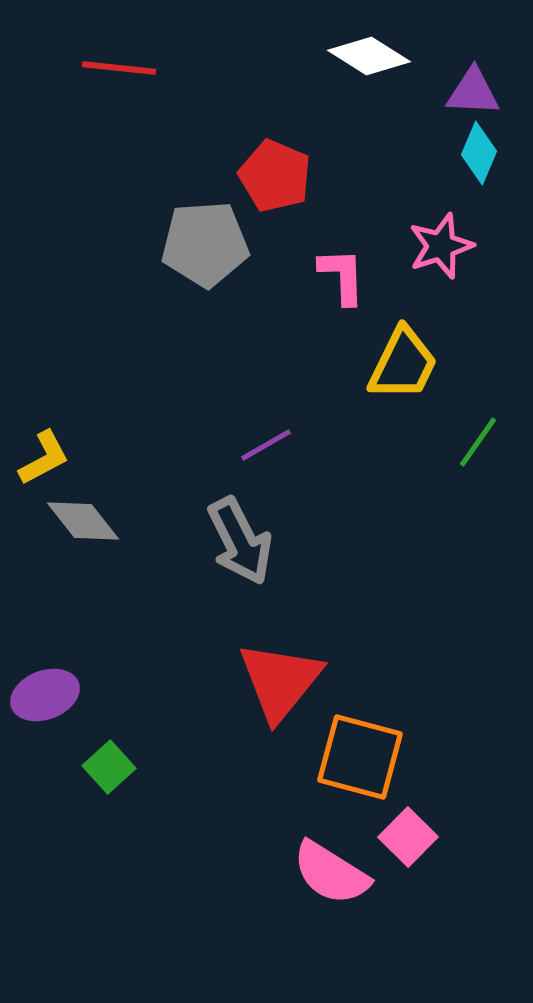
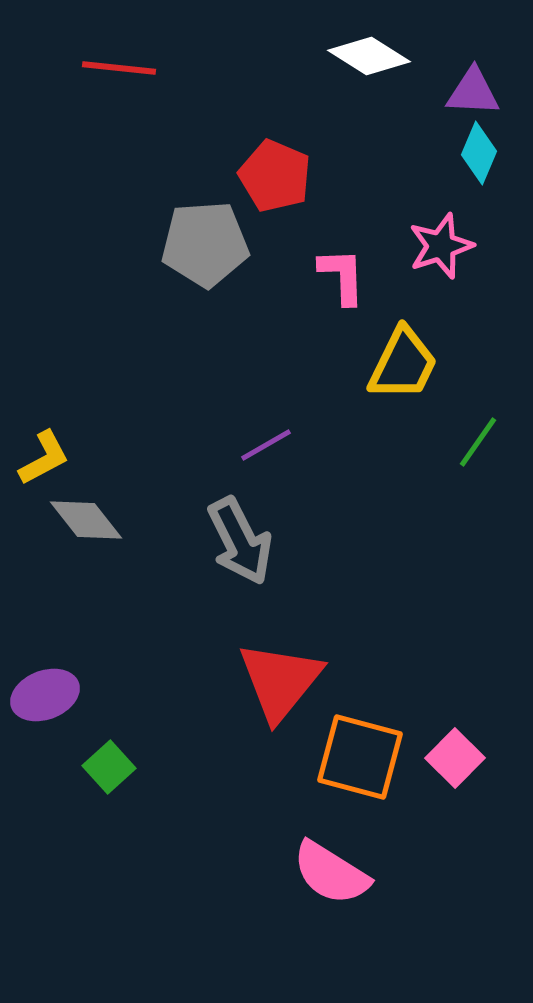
gray diamond: moved 3 px right, 1 px up
pink square: moved 47 px right, 79 px up
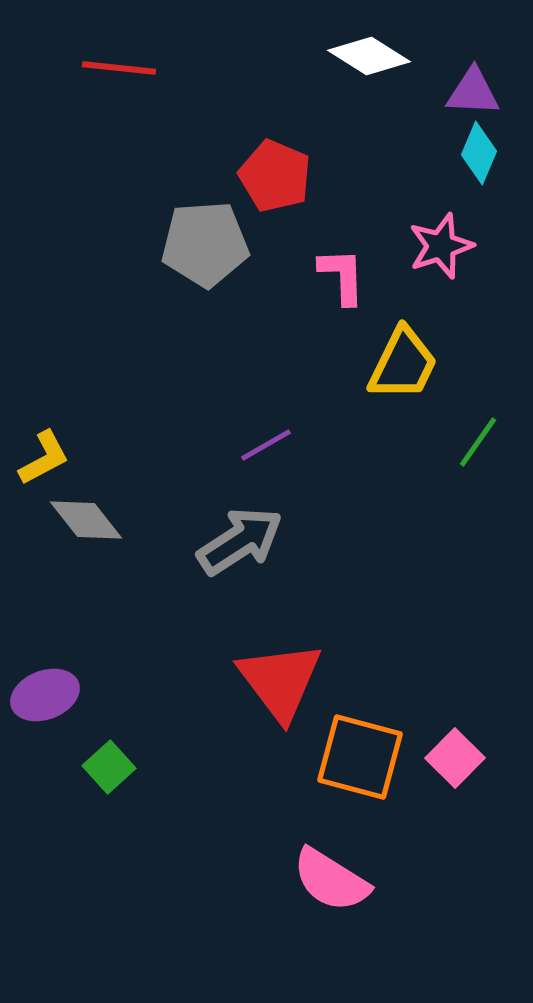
gray arrow: rotated 96 degrees counterclockwise
red triangle: rotated 16 degrees counterclockwise
pink semicircle: moved 7 px down
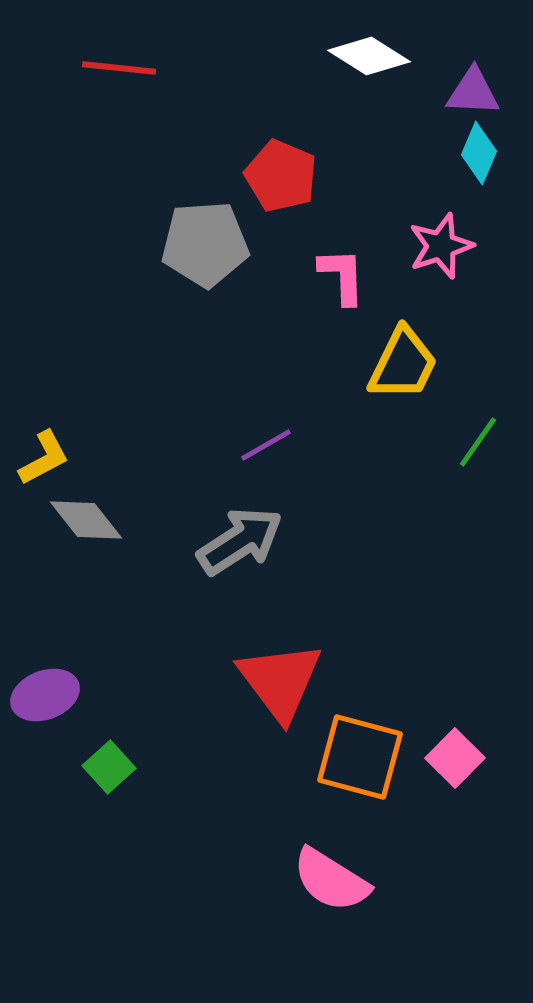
red pentagon: moved 6 px right
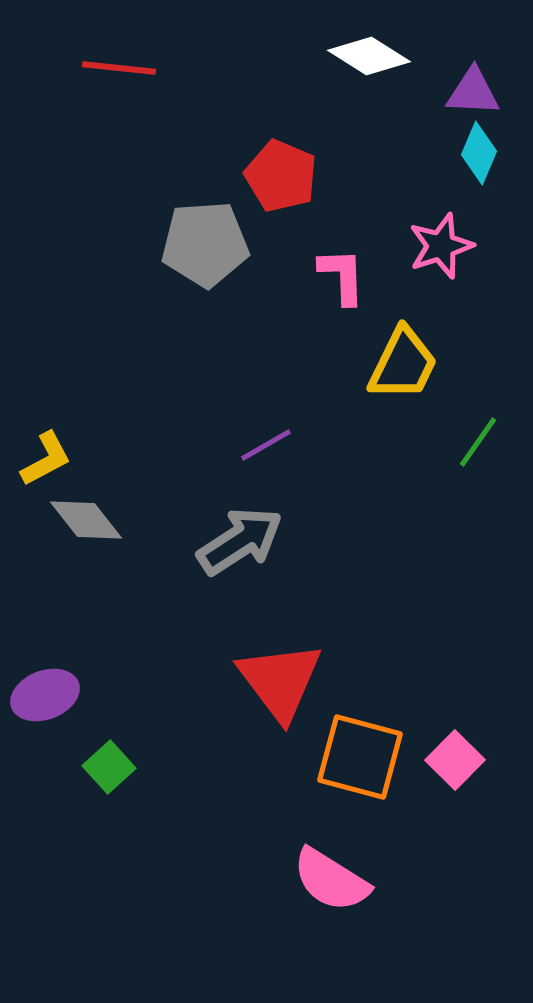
yellow L-shape: moved 2 px right, 1 px down
pink square: moved 2 px down
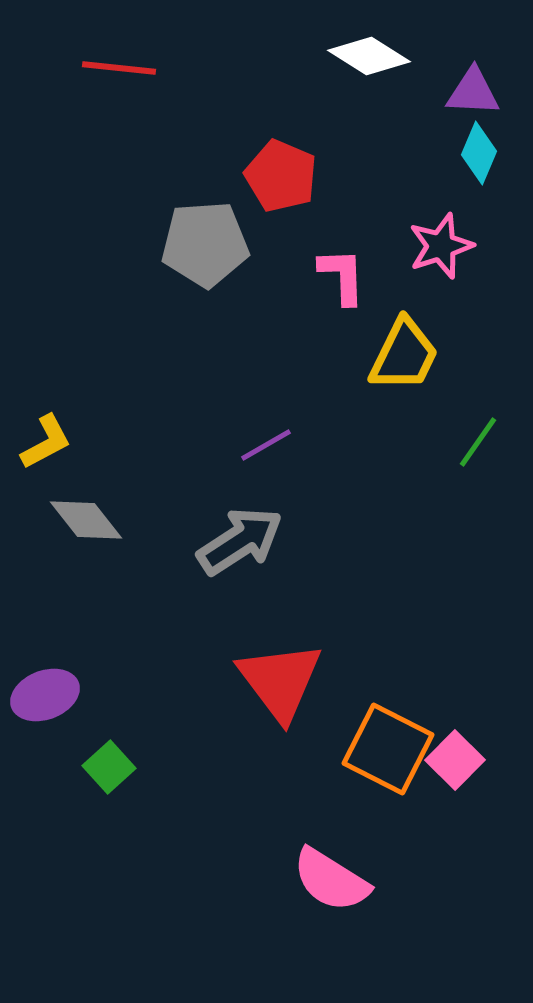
yellow trapezoid: moved 1 px right, 9 px up
yellow L-shape: moved 17 px up
orange square: moved 28 px right, 8 px up; rotated 12 degrees clockwise
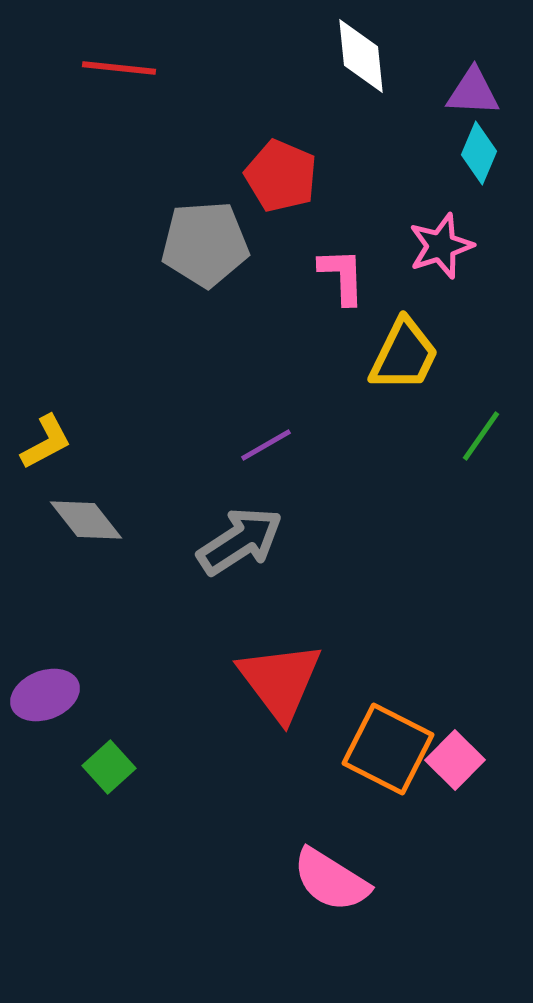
white diamond: moved 8 px left; rotated 52 degrees clockwise
green line: moved 3 px right, 6 px up
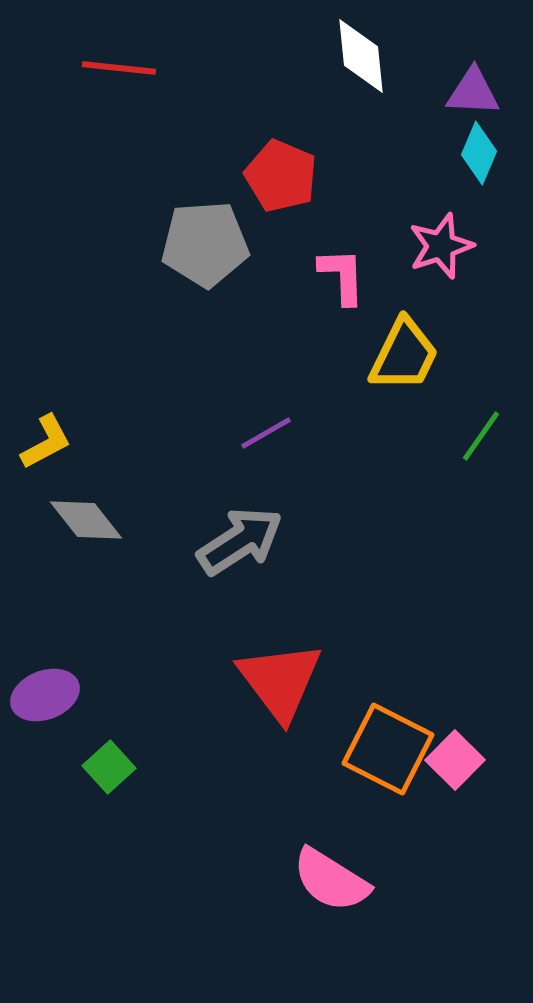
purple line: moved 12 px up
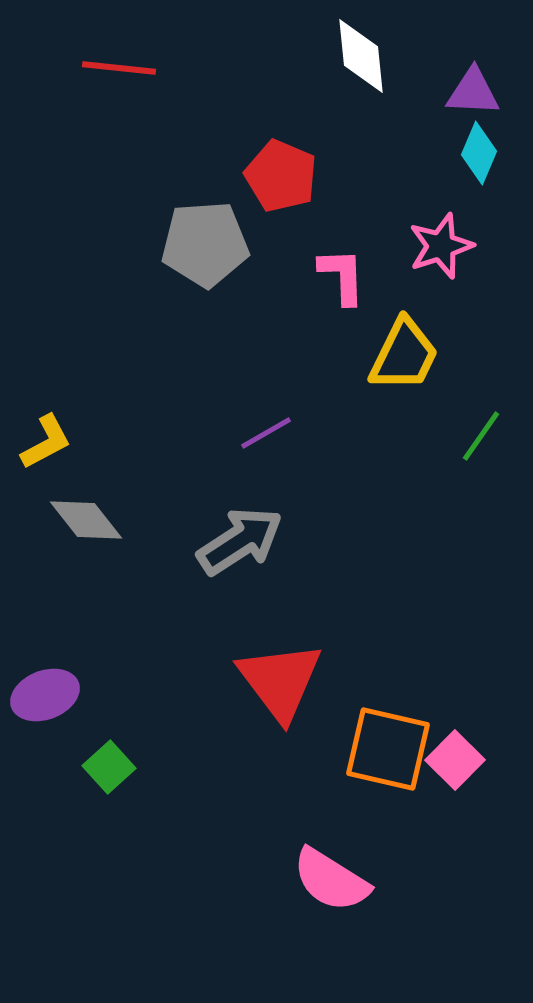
orange square: rotated 14 degrees counterclockwise
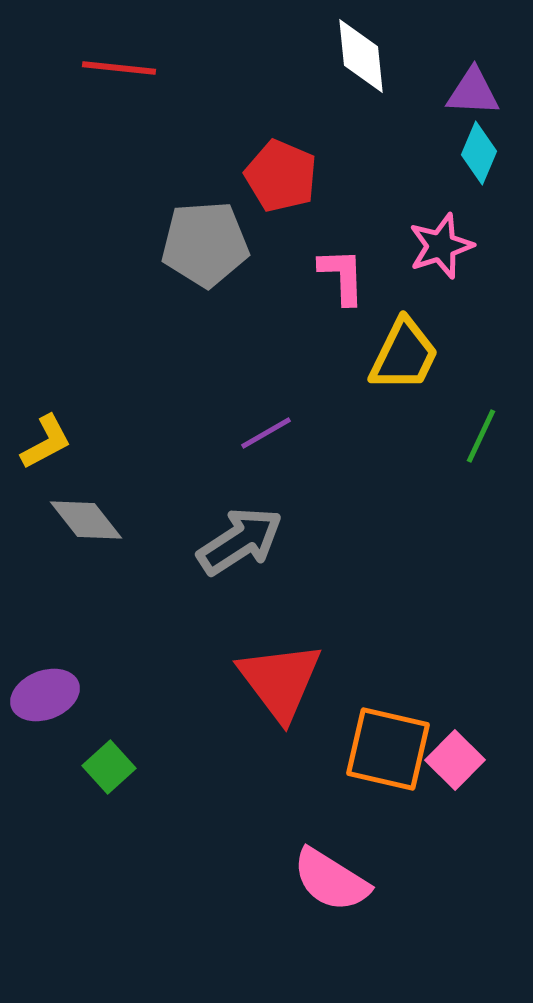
green line: rotated 10 degrees counterclockwise
